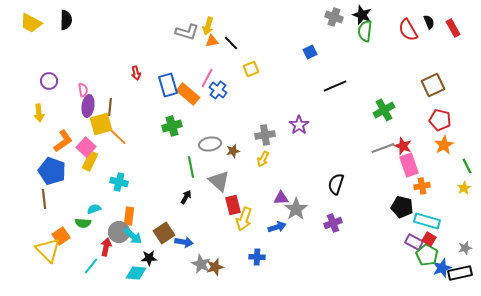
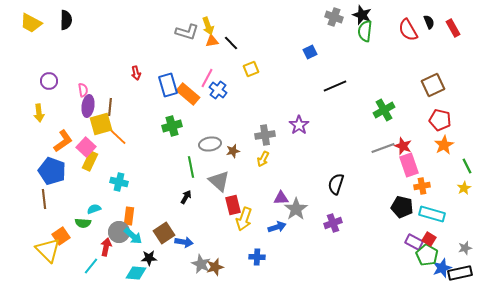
yellow arrow at (208, 26): rotated 36 degrees counterclockwise
cyan rectangle at (427, 221): moved 5 px right, 7 px up
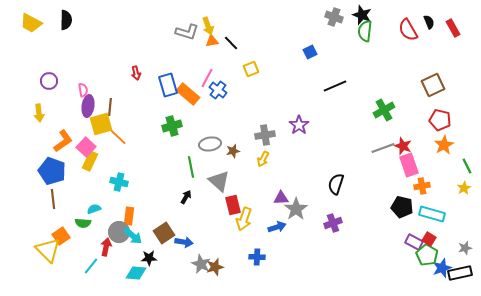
brown line at (44, 199): moved 9 px right
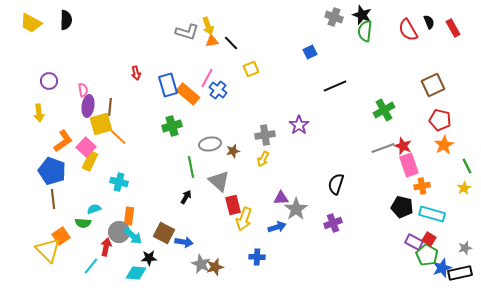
brown square at (164, 233): rotated 30 degrees counterclockwise
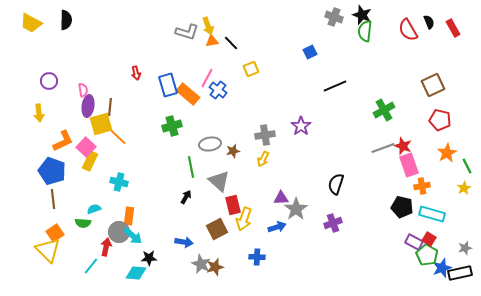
purple star at (299, 125): moved 2 px right, 1 px down
orange L-shape at (63, 141): rotated 10 degrees clockwise
orange star at (444, 145): moved 3 px right, 8 px down
brown square at (164, 233): moved 53 px right, 4 px up; rotated 35 degrees clockwise
orange square at (61, 236): moved 6 px left, 3 px up
